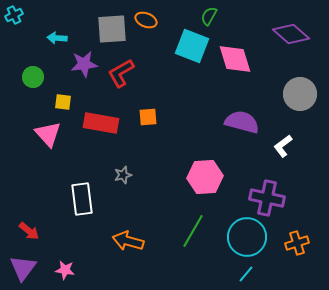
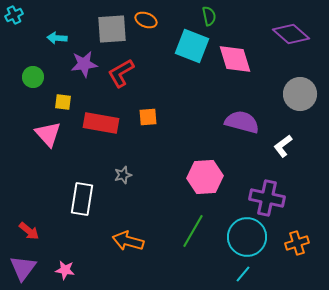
green semicircle: rotated 138 degrees clockwise
white rectangle: rotated 16 degrees clockwise
cyan line: moved 3 px left
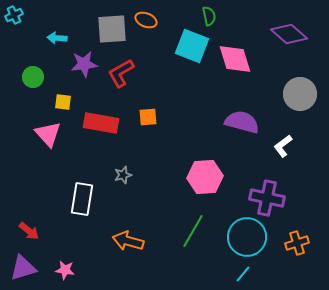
purple diamond: moved 2 px left
purple triangle: rotated 36 degrees clockwise
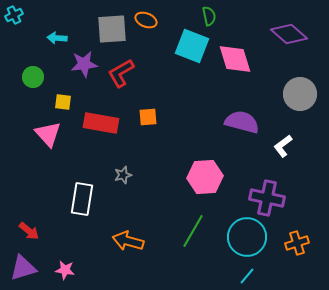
cyan line: moved 4 px right, 2 px down
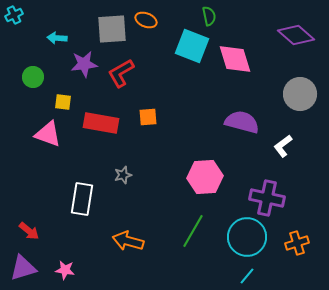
purple diamond: moved 7 px right, 1 px down
pink triangle: rotated 28 degrees counterclockwise
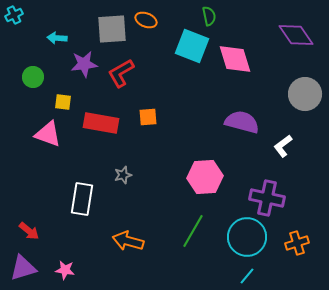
purple diamond: rotated 15 degrees clockwise
gray circle: moved 5 px right
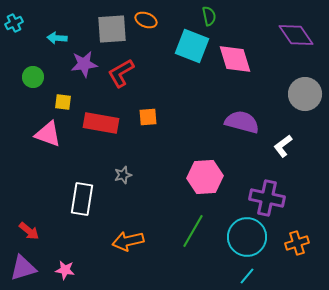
cyan cross: moved 8 px down
orange arrow: rotated 28 degrees counterclockwise
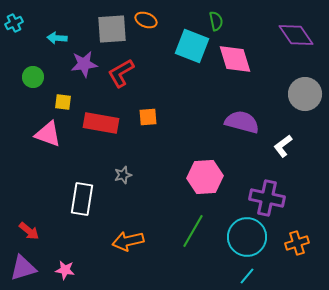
green semicircle: moved 7 px right, 5 px down
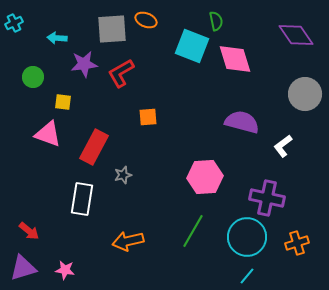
red rectangle: moved 7 px left, 24 px down; rotated 72 degrees counterclockwise
